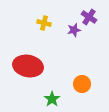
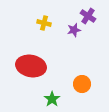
purple cross: moved 1 px left, 1 px up
red ellipse: moved 3 px right
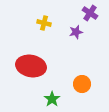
purple cross: moved 2 px right, 3 px up
purple star: moved 2 px right, 2 px down
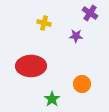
purple star: moved 4 px down; rotated 16 degrees clockwise
red ellipse: rotated 12 degrees counterclockwise
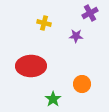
purple cross: rotated 28 degrees clockwise
green star: moved 1 px right
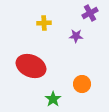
yellow cross: rotated 16 degrees counterclockwise
red ellipse: rotated 24 degrees clockwise
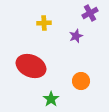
purple star: rotated 24 degrees counterclockwise
orange circle: moved 1 px left, 3 px up
green star: moved 2 px left
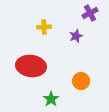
yellow cross: moved 4 px down
red ellipse: rotated 16 degrees counterclockwise
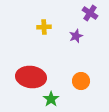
purple cross: rotated 28 degrees counterclockwise
red ellipse: moved 11 px down
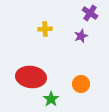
yellow cross: moved 1 px right, 2 px down
purple star: moved 5 px right
orange circle: moved 3 px down
